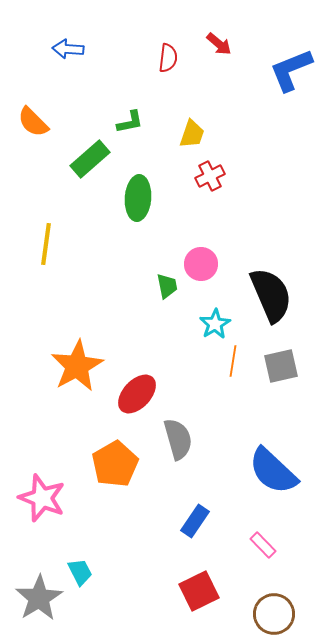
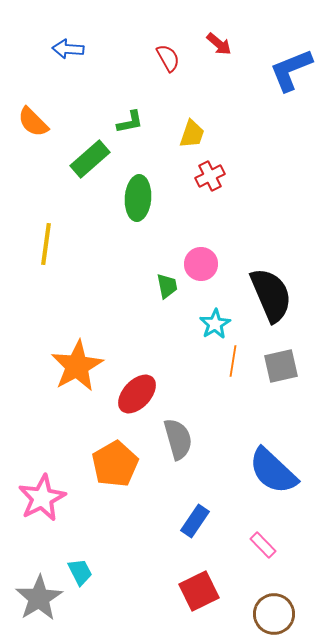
red semicircle: rotated 36 degrees counterclockwise
pink star: rotated 24 degrees clockwise
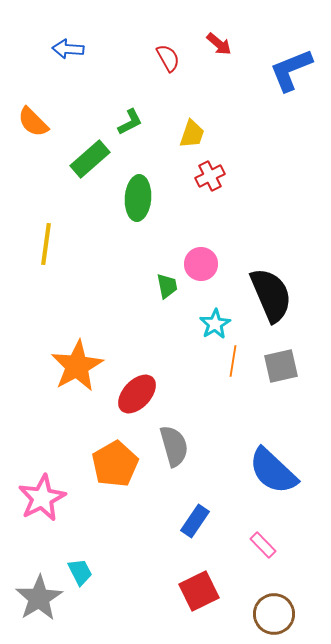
green L-shape: rotated 16 degrees counterclockwise
gray semicircle: moved 4 px left, 7 px down
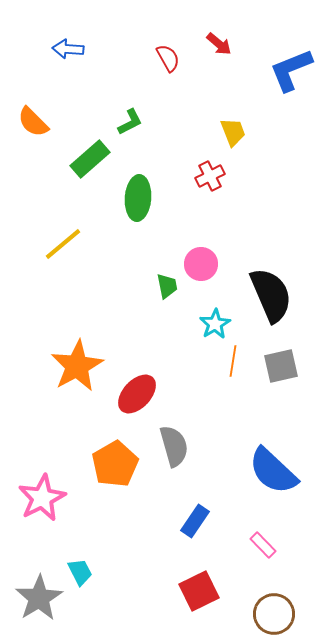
yellow trapezoid: moved 41 px right, 2 px up; rotated 40 degrees counterclockwise
yellow line: moved 17 px right; rotated 42 degrees clockwise
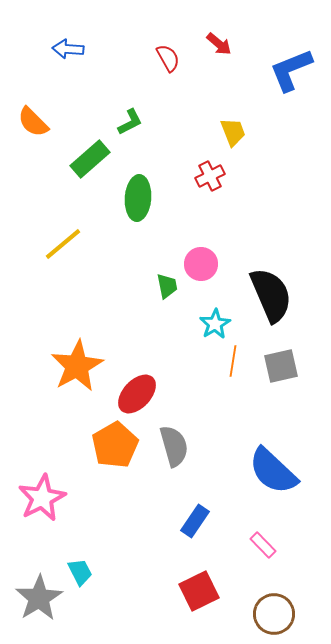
orange pentagon: moved 19 px up
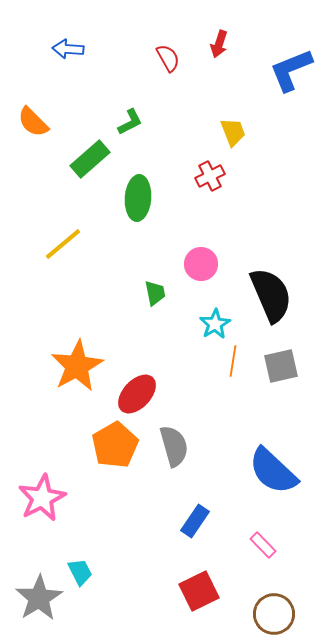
red arrow: rotated 68 degrees clockwise
green trapezoid: moved 12 px left, 7 px down
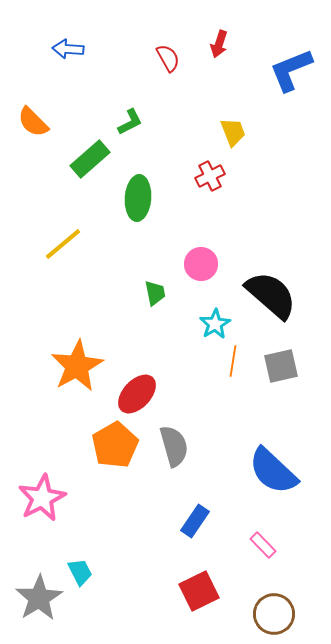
black semicircle: rotated 26 degrees counterclockwise
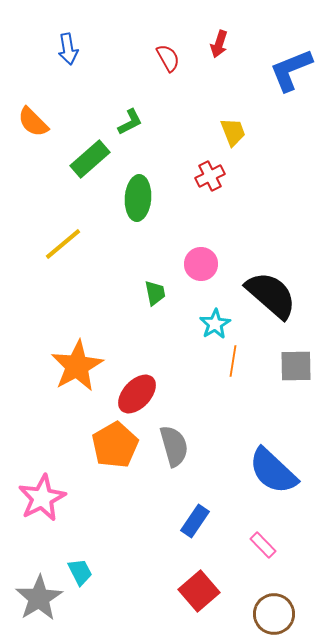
blue arrow: rotated 104 degrees counterclockwise
gray square: moved 15 px right; rotated 12 degrees clockwise
red square: rotated 15 degrees counterclockwise
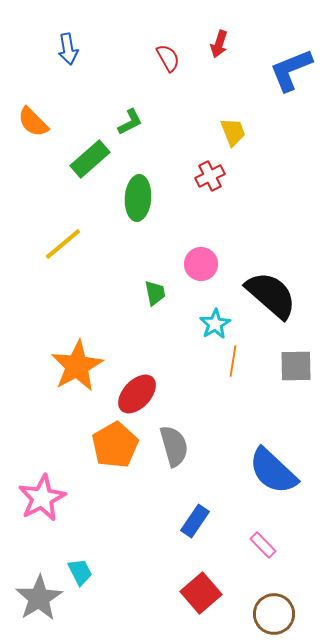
red square: moved 2 px right, 2 px down
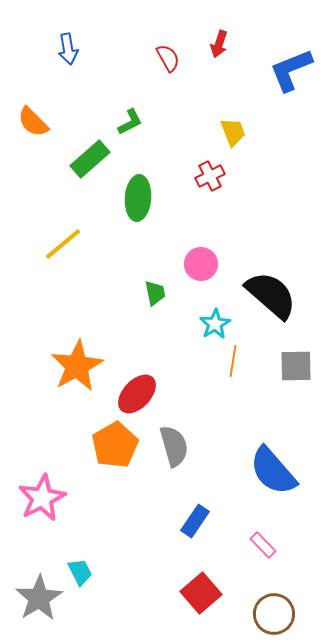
blue semicircle: rotated 6 degrees clockwise
